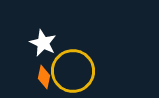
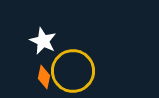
white star: moved 2 px up
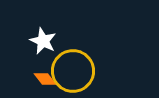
orange diamond: moved 1 px right, 2 px down; rotated 50 degrees counterclockwise
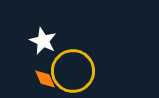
orange diamond: rotated 15 degrees clockwise
